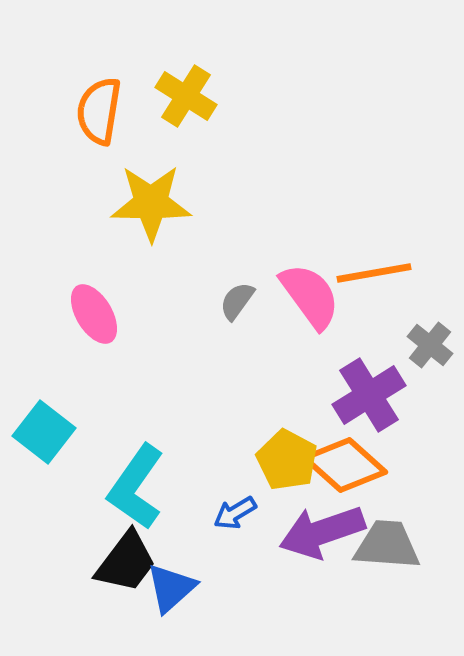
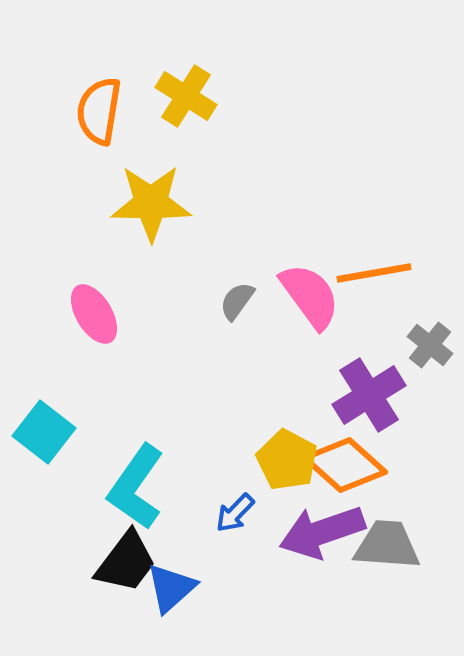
blue arrow: rotated 15 degrees counterclockwise
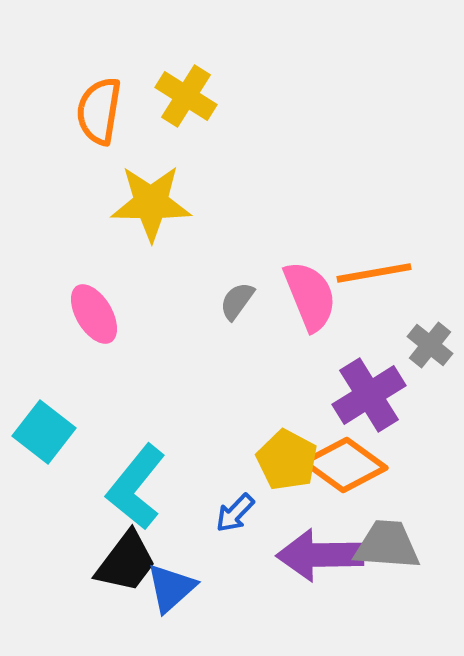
pink semicircle: rotated 14 degrees clockwise
orange diamond: rotated 6 degrees counterclockwise
cyan L-shape: rotated 4 degrees clockwise
purple arrow: moved 2 px left, 23 px down; rotated 18 degrees clockwise
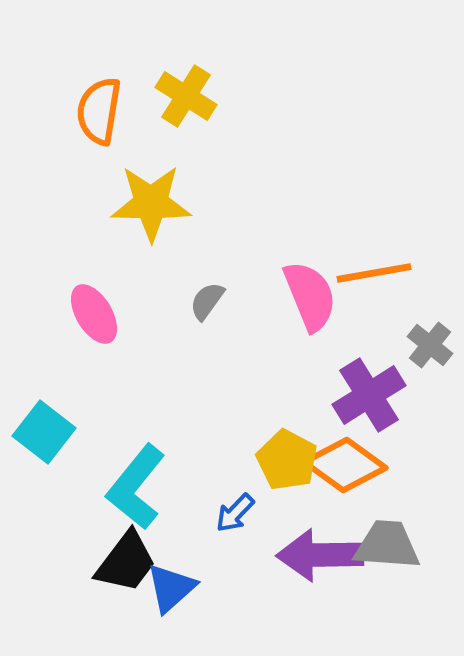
gray semicircle: moved 30 px left
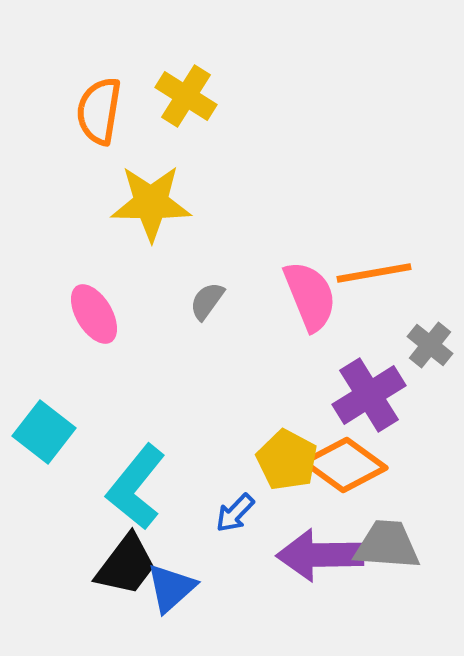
black trapezoid: moved 3 px down
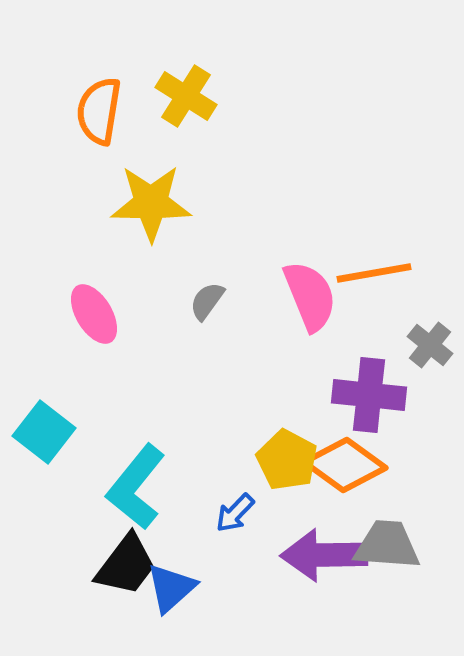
purple cross: rotated 38 degrees clockwise
purple arrow: moved 4 px right
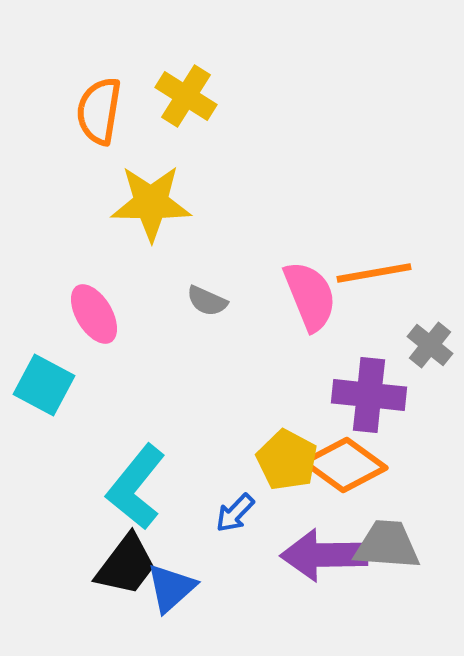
gray semicircle: rotated 102 degrees counterclockwise
cyan square: moved 47 px up; rotated 10 degrees counterclockwise
